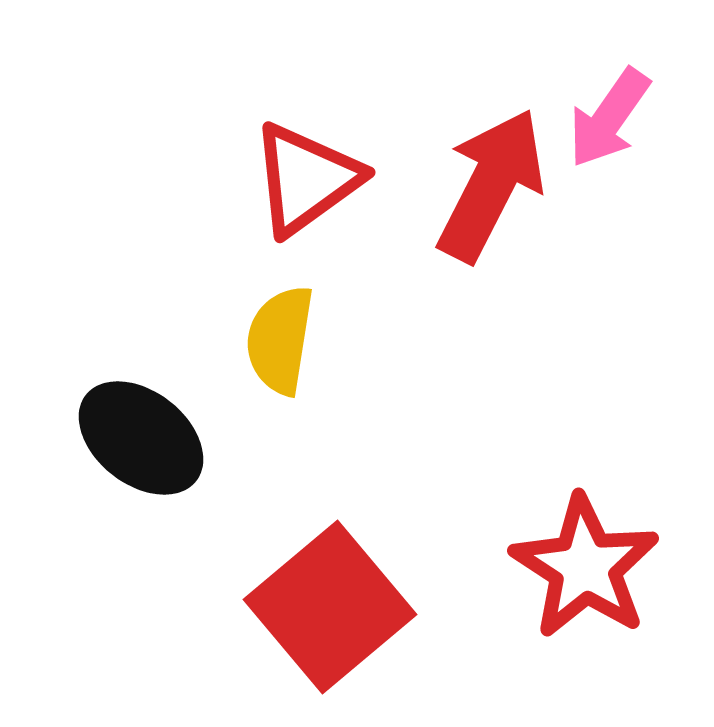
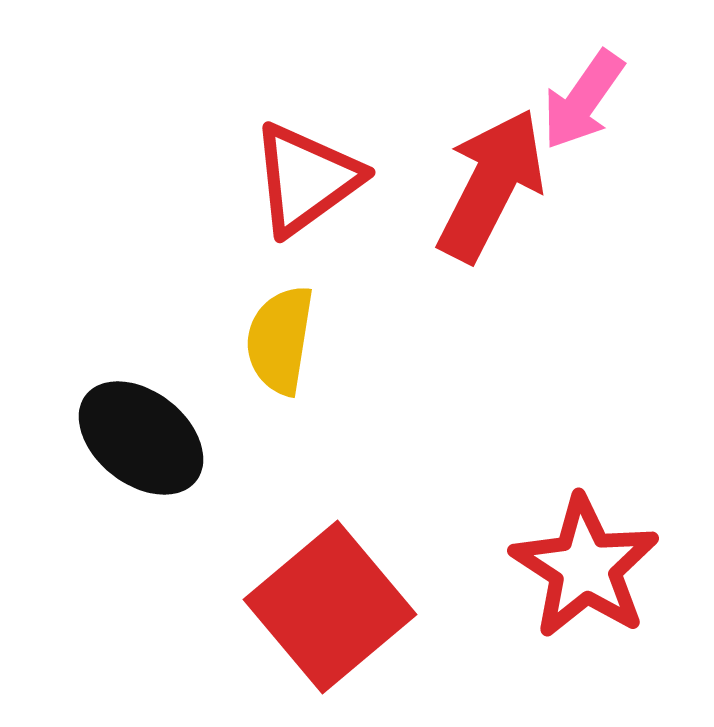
pink arrow: moved 26 px left, 18 px up
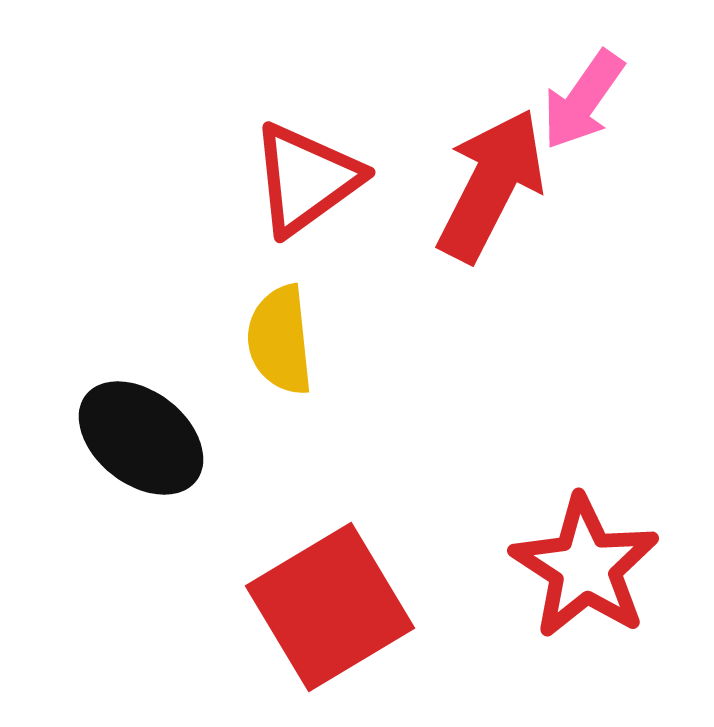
yellow semicircle: rotated 15 degrees counterclockwise
red square: rotated 9 degrees clockwise
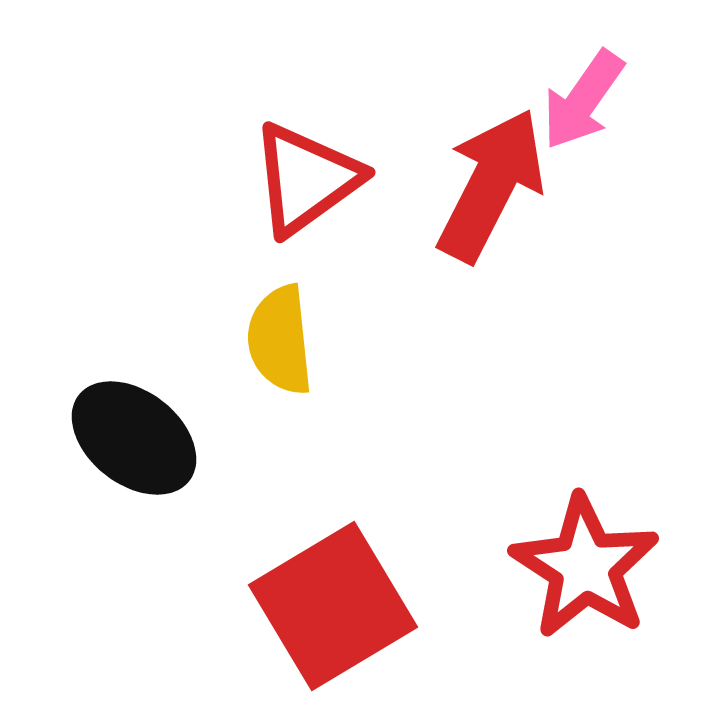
black ellipse: moved 7 px left
red square: moved 3 px right, 1 px up
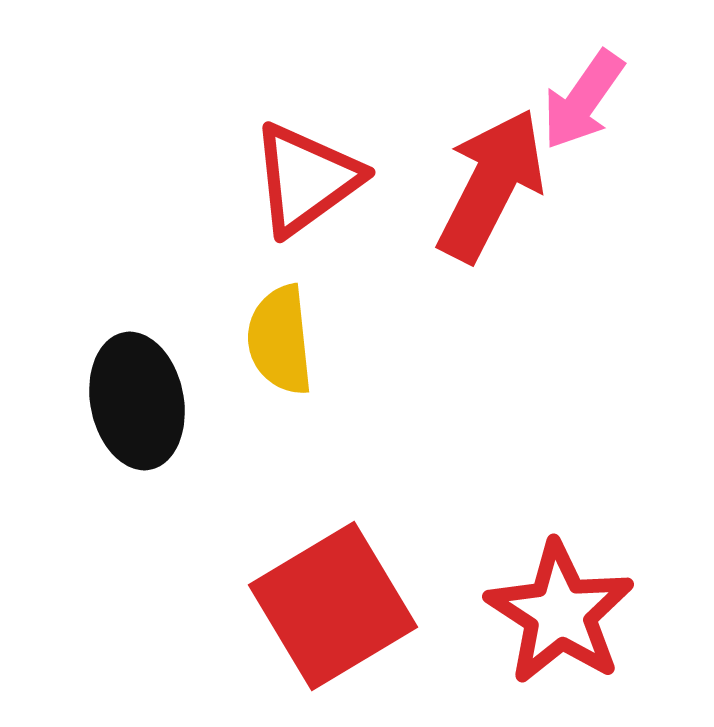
black ellipse: moved 3 px right, 37 px up; rotated 41 degrees clockwise
red star: moved 25 px left, 46 px down
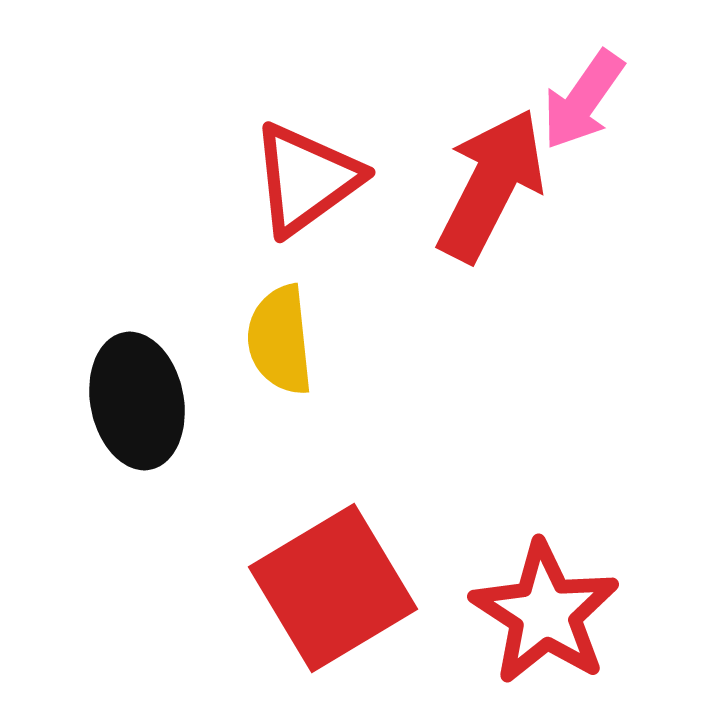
red square: moved 18 px up
red star: moved 15 px left
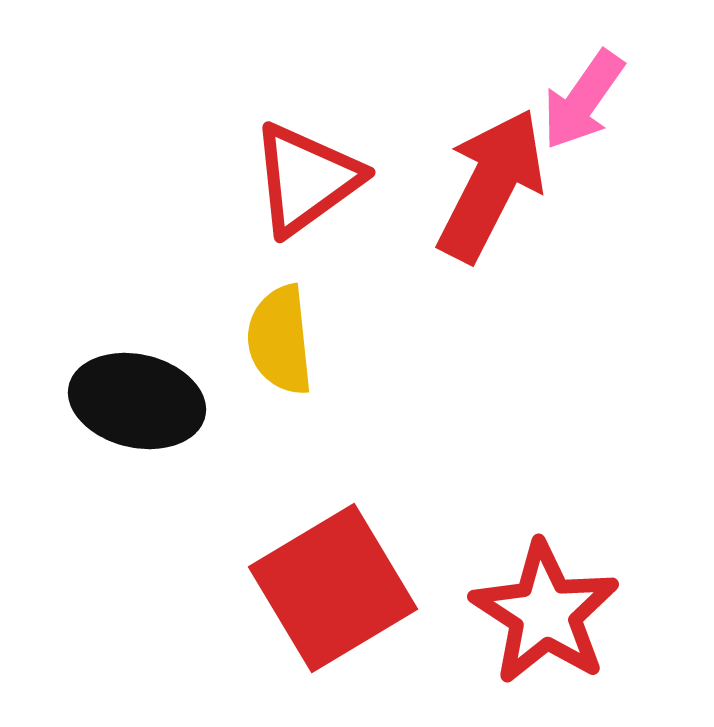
black ellipse: rotated 66 degrees counterclockwise
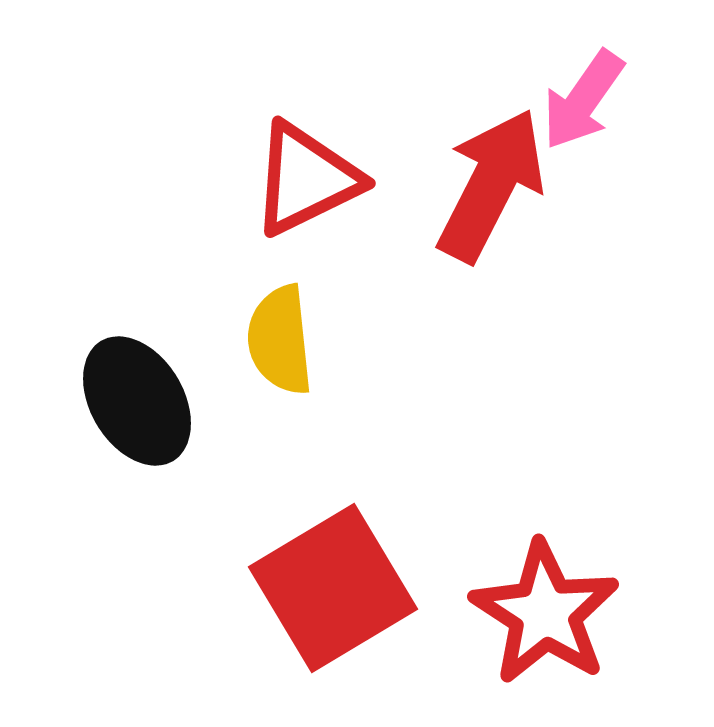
red triangle: rotated 10 degrees clockwise
black ellipse: rotated 46 degrees clockwise
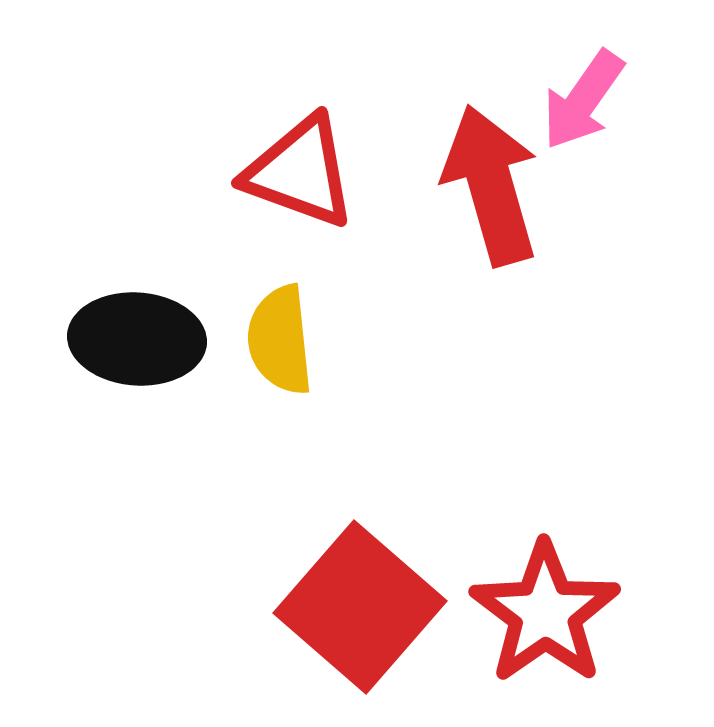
red triangle: moved 6 px left, 7 px up; rotated 46 degrees clockwise
red arrow: rotated 43 degrees counterclockwise
black ellipse: moved 62 px up; rotated 55 degrees counterclockwise
red square: moved 27 px right, 19 px down; rotated 18 degrees counterclockwise
red star: rotated 4 degrees clockwise
